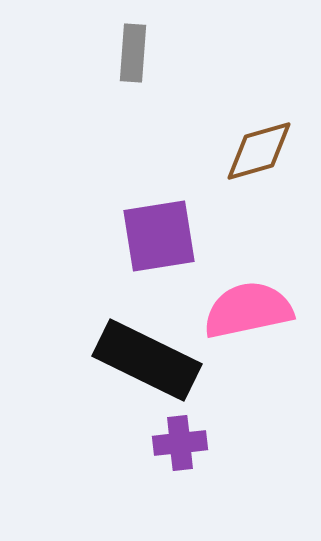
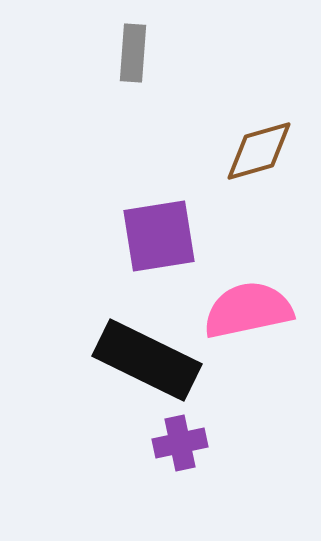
purple cross: rotated 6 degrees counterclockwise
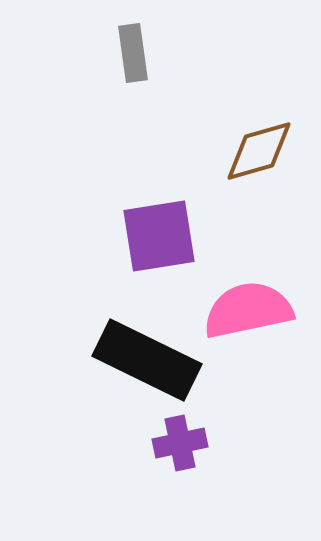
gray rectangle: rotated 12 degrees counterclockwise
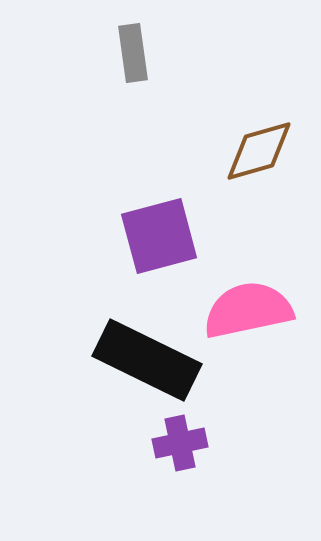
purple square: rotated 6 degrees counterclockwise
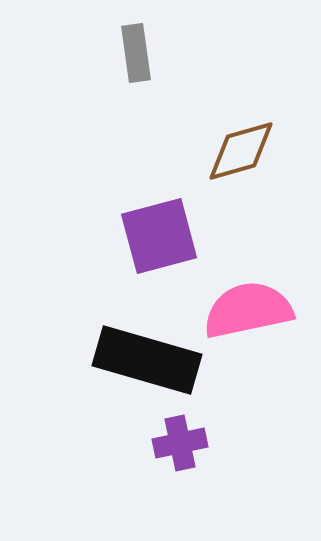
gray rectangle: moved 3 px right
brown diamond: moved 18 px left
black rectangle: rotated 10 degrees counterclockwise
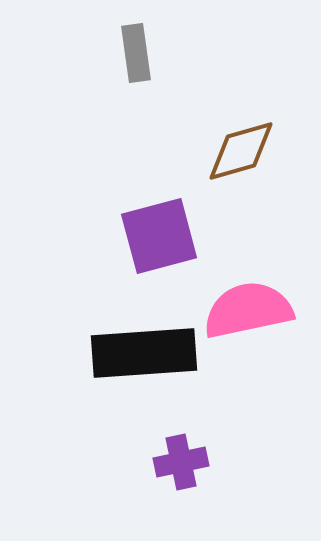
black rectangle: moved 3 px left, 7 px up; rotated 20 degrees counterclockwise
purple cross: moved 1 px right, 19 px down
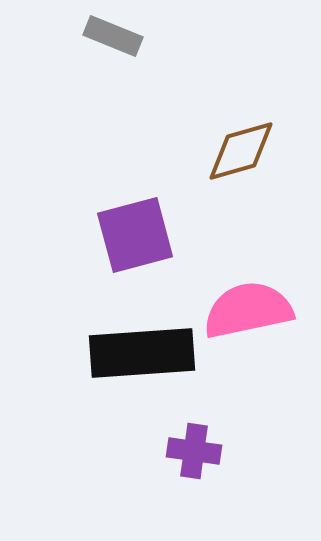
gray rectangle: moved 23 px left, 17 px up; rotated 60 degrees counterclockwise
purple square: moved 24 px left, 1 px up
black rectangle: moved 2 px left
purple cross: moved 13 px right, 11 px up; rotated 20 degrees clockwise
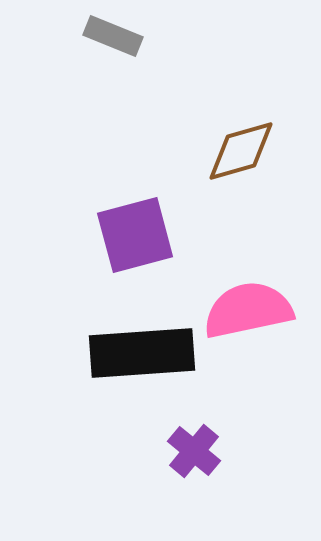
purple cross: rotated 32 degrees clockwise
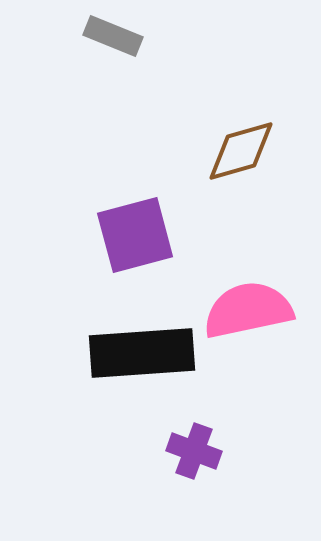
purple cross: rotated 20 degrees counterclockwise
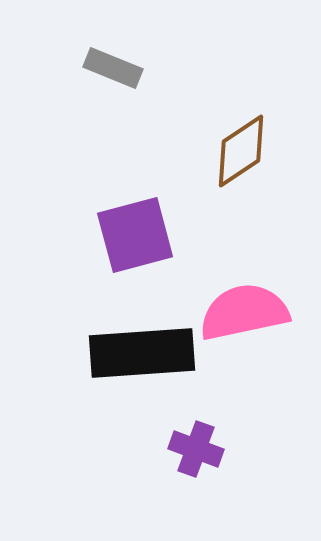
gray rectangle: moved 32 px down
brown diamond: rotated 18 degrees counterclockwise
pink semicircle: moved 4 px left, 2 px down
purple cross: moved 2 px right, 2 px up
